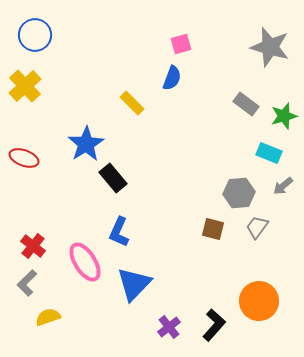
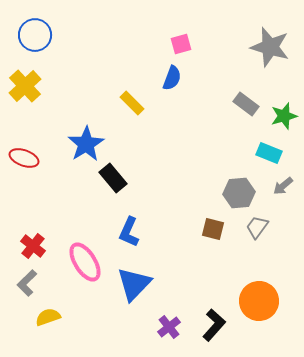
blue L-shape: moved 10 px right
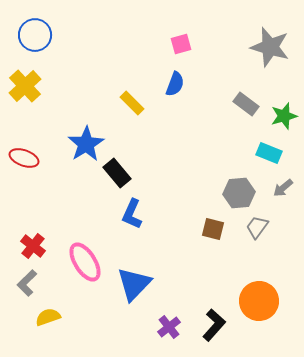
blue semicircle: moved 3 px right, 6 px down
black rectangle: moved 4 px right, 5 px up
gray arrow: moved 2 px down
blue L-shape: moved 3 px right, 18 px up
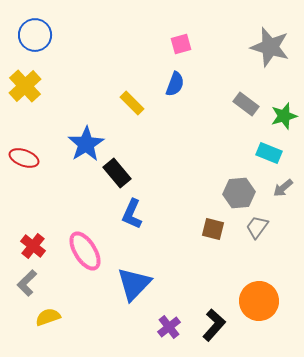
pink ellipse: moved 11 px up
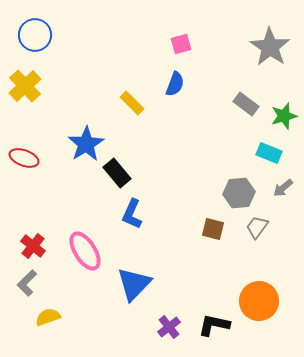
gray star: rotated 18 degrees clockwise
black L-shape: rotated 120 degrees counterclockwise
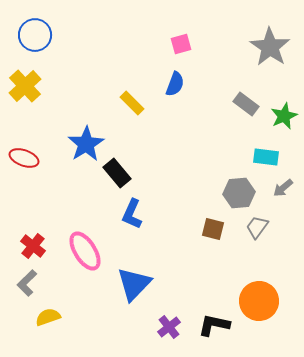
green star: rotated 8 degrees counterclockwise
cyan rectangle: moved 3 px left, 4 px down; rotated 15 degrees counterclockwise
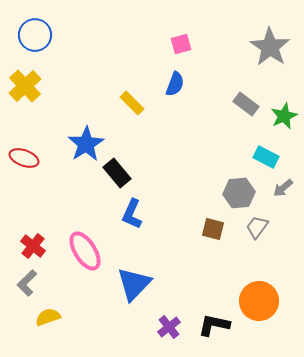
cyan rectangle: rotated 20 degrees clockwise
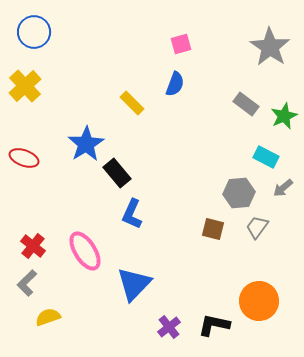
blue circle: moved 1 px left, 3 px up
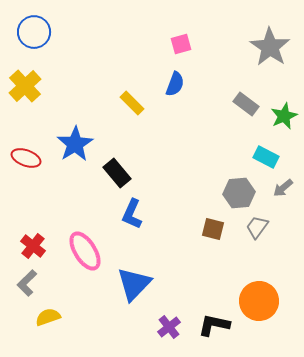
blue star: moved 11 px left
red ellipse: moved 2 px right
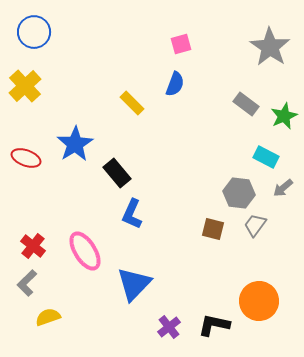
gray hexagon: rotated 12 degrees clockwise
gray trapezoid: moved 2 px left, 2 px up
